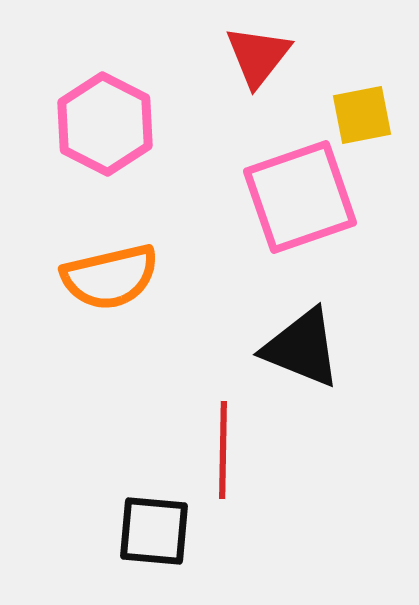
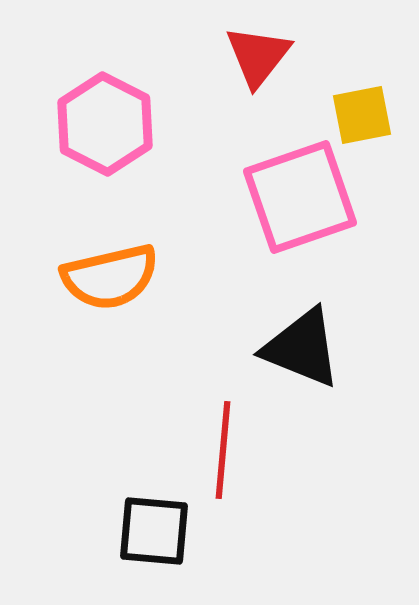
red line: rotated 4 degrees clockwise
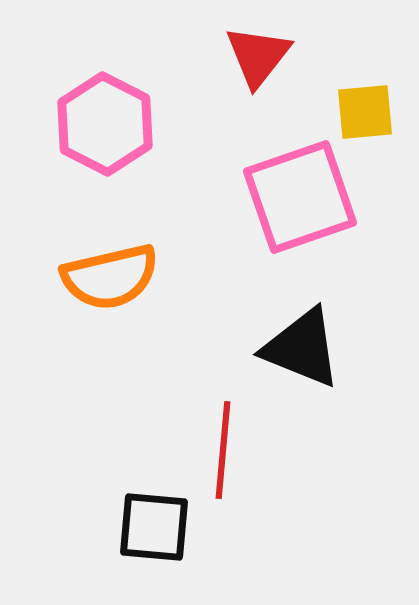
yellow square: moved 3 px right, 3 px up; rotated 6 degrees clockwise
black square: moved 4 px up
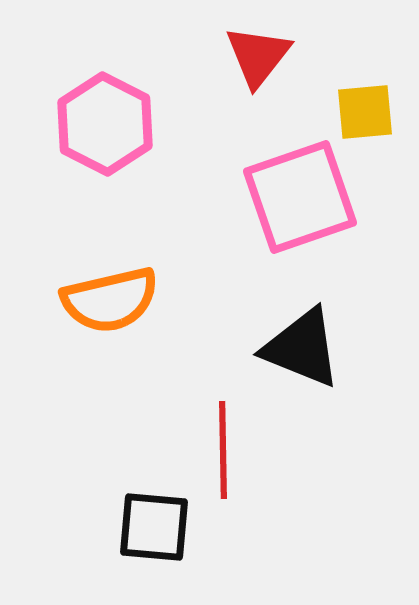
orange semicircle: moved 23 px down
red line: rotated 6 degrees counterclockwise
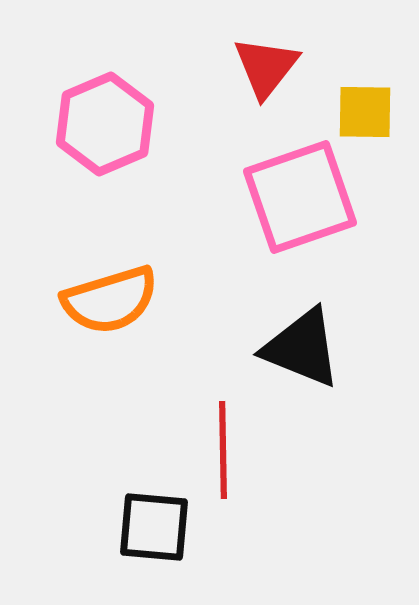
red triangle: moved 8 px right, 11 px down
yellow square: rotated 6 degrees clockwise
pink hexagon: rotated 10 degrees clockwise
orange semicircle: rotated 4 degrees counterclockwise
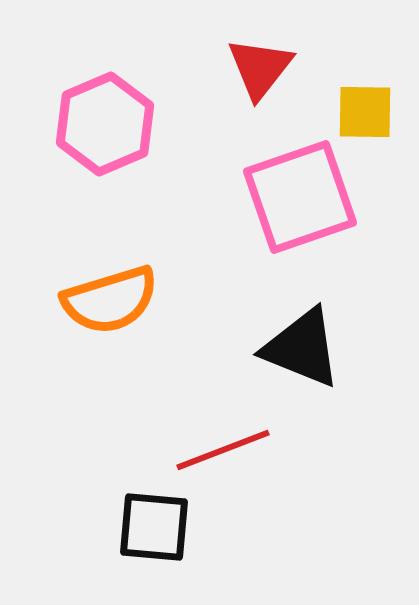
red triangle: moved 6 px left, 1 px down
red line: rotated 70 degrees clockwise
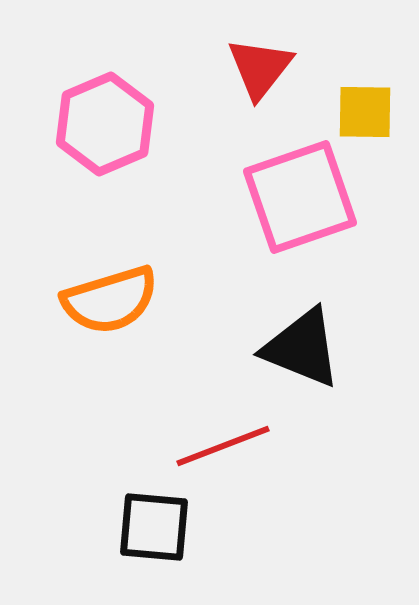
red line: moved 4 px up
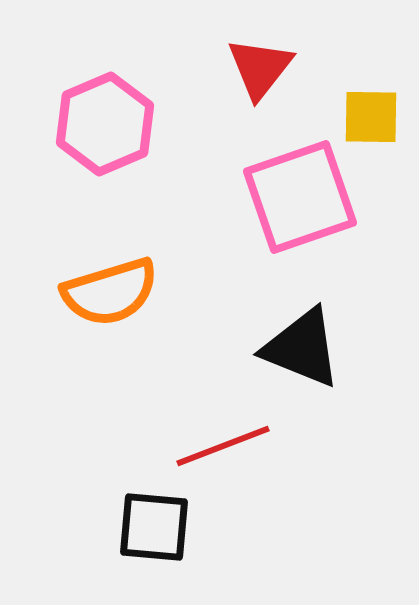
yellow square: moved 6 px right, 5 px down
orange semicircle: moved 8 px up
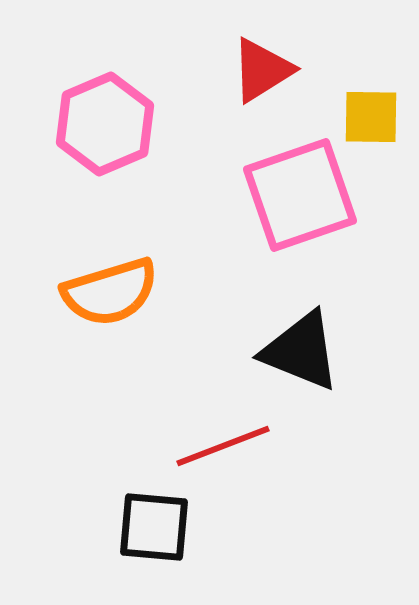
red triangle: moved 2 px right, 2 px down; rotated 20 degrees clockwise
pink square: moved 2 px up
black triangle: moved 1 px left, 3 px down
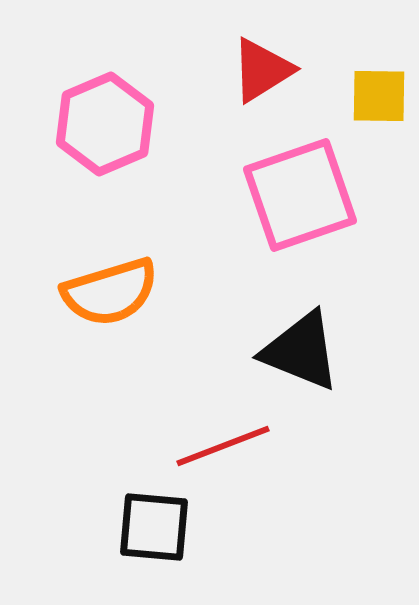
yellow square: moved 8 px right, 21 px up
